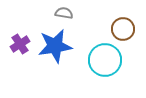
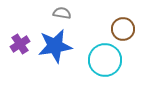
gray semicircle: moved 2 px left
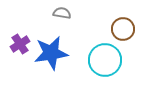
blue star: moved 4 px left, 7 px down
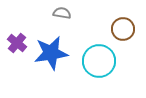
purple cross: moved 3 px left, 1 px up; rotated 18 degrees counterclockwise
cyan circle: moved 6 px left, 1 px down
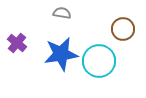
blue star: moved 10 px right, 1 px down
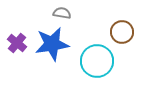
brown circle: moved 1 px left, 3 px down
blue star: moved 9 px left, 10 px up
cyan circle: moved 2 px left
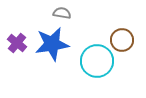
brown circle: moved 8 px down
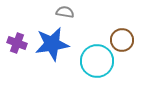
gray semicircle: moved 3 px right, 1 px up
purple cross: rotated 18 degrees counterclockwise
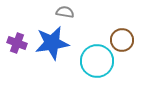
blue star: moved 1 px up
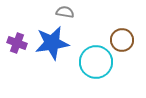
cyan circle: moved 1 px left, 1 px down
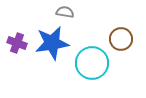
brown circle: moved 1 px left, 1 px up
cyan circle: moved 4 px left, 1 px down
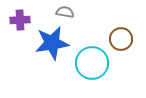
purple cross: moved 3 px right, 23 px up; rotated 24 degrees counterclockwise
